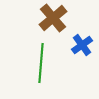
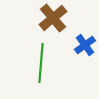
blue cross: moved 3 px right
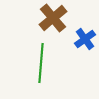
blue cross: moved 6 px up
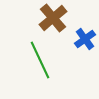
green line: moved 1 px left, 3 px up; rotated 30 degrees counterclockwise
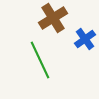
brown cross: rotated 8 degrees clockwise
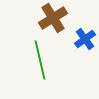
green line: rotated 12 degrees clockwise
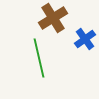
green line: moved 1 px left, 2 px up
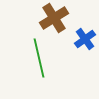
brown cross: moved 1 px right
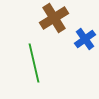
green line: moved 5 px left, 5 px down
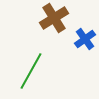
green line: moved 3 px left, 8 px down; rotated 42 degrees clockwise
